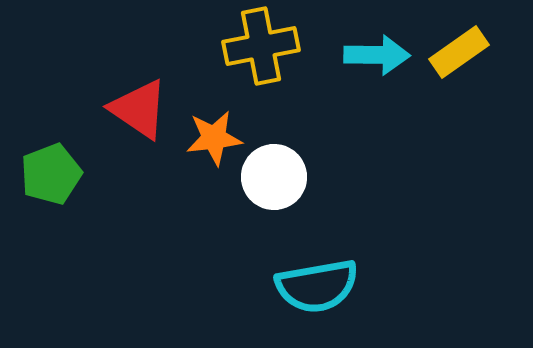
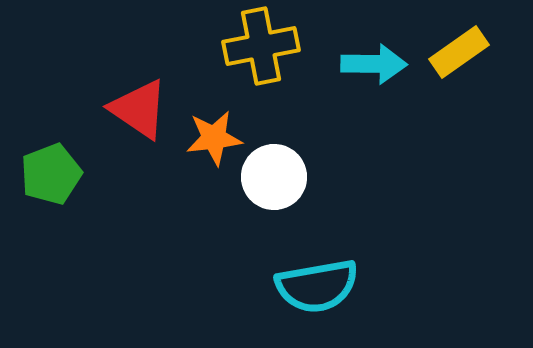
cyan arrow: moved 3 px left, 9 px down
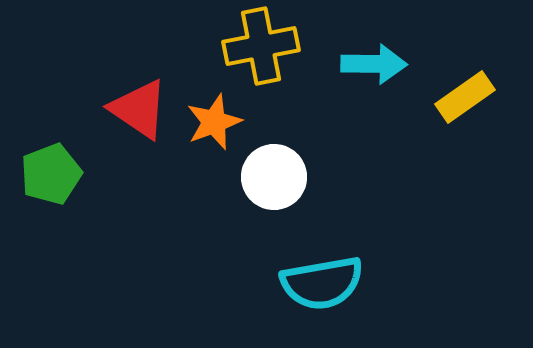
yellow rectangle: moved 6 px right, 45 px down
orange star: moved 16 px up; rotated 14 degrees counterclockwise
cyan semicircle: moved 5 px right, 3 px up
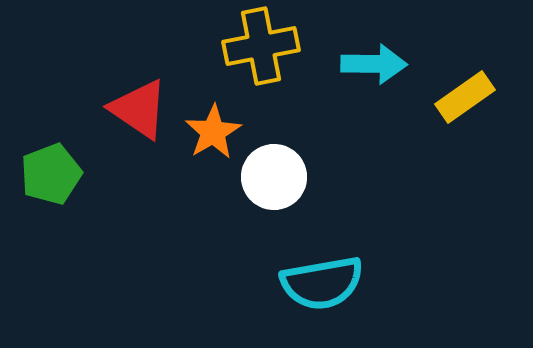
orange star: moved 1 px left, 10 px down; rotated 10 degrees counterclockwise
